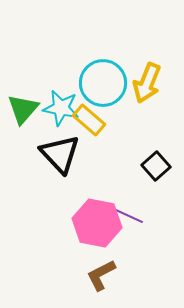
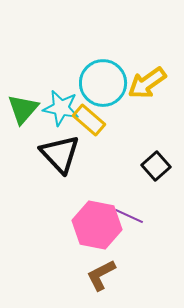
yellow arrow: rotated 33 degrees clockwise
pink hexagon: moved 2 px down
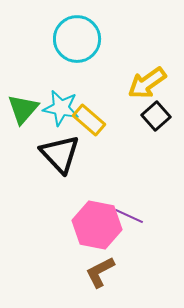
cyan circle: moved 26 px left, 44 px up
black square: moved 50 px up
brown L-shape: moved 1 px left, 3 px up
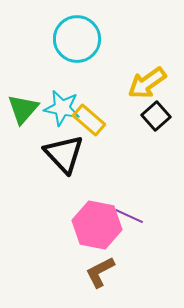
cyan star: moved 1 px right
black triangle: moved 4 px right
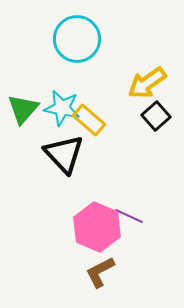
pink hexagon: moved 2 px down; rotated 12 degrees clockwise
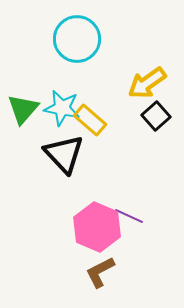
yellow rectangle: moved 1 px right
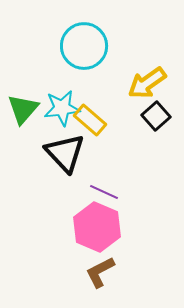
cyan circle: moved 7 px right, 7 px down
cyan star: rotated 18 degrees counterclockwise
black triangle: moved 1 px right, 1 px up
purple line: moved 25 px left, 24 px up
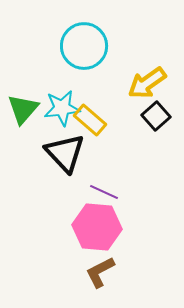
pink hexagon: rotated 18 degrees counterclockwise
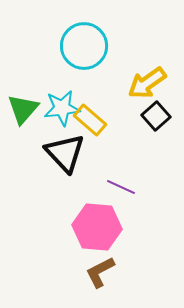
purple line: moved 17 px right, 5 px up
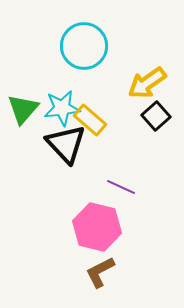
black triangle: moved 1 px right, 9 px up
pink hexagon: rotated 9 degrees clockwise
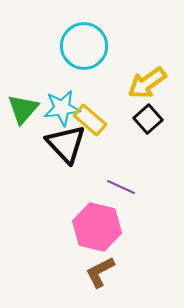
black square: moved 8 px left, 3 px down
